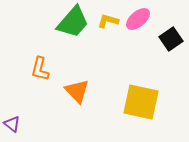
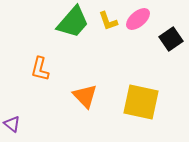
yellow L-shape: rotated 125 degrees counterclockwise
orange triangle: moved 8 px right, 5 px down
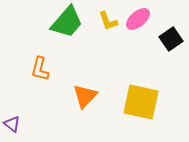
green trapezoid: moved 6 px left
orange triangle: rotated 28 degrees clockwise
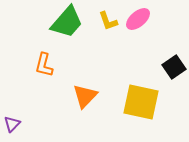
black square: moved 3 px right, 28 px down
orange L-shape: moved 4 px right, 4 px up
purple triangle: rotated 36 degrees clockwise
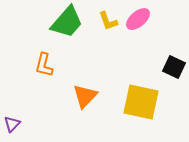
black square: rotated 30 degrees counterclockwise
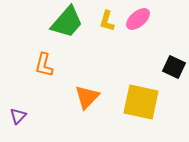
yellow L-shape: moved 1 px left; rotated 35 degrees clockwise
orange triangle: moved 2 px right, 1 px down
purple triangle: moved 6 px right, 8 px up
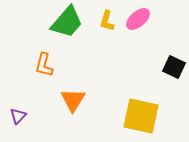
orange triangle: moved 14 px left, 3 px down; rotated 12 degrees counterclockwise
yellow square: moved 14 px down
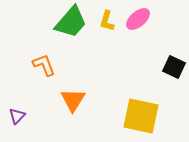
green trapezoid: moved 4 px right
orange L-shape: rotated 145 degrees clockwise
purple triangle: moved 1 px left
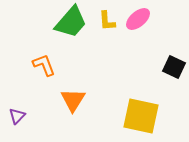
yellow L-shape: rotated 20 degrees counterclockwise
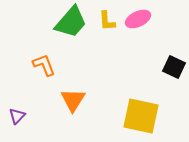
pink ellipse: rotated 15 degrees clockwise
